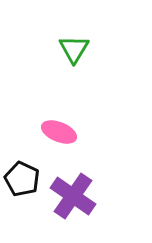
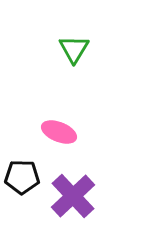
black pentagon: moved 2 px up; rotated 24 degrees counterclockwise
purple cross: rotated 12 degrees clockwise
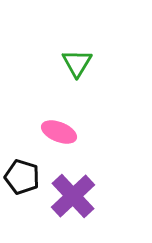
green triangle: moved 3 px right, 14 px down
black pentagon: rotated 16 degrees clockwise
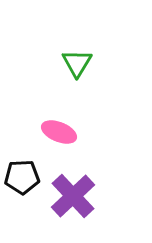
black pentagon: rotated 20 degrees counterclockwise
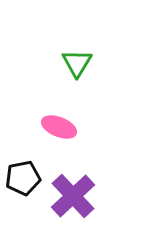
pink ellipse: moved 5 px up
black pentagon: moved 1 px right, 1 px down; rotated 8 degrees counterclockwise
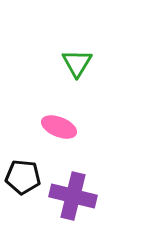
black pentagon: moved 1 px up; rotated 16 degrees clockwise
purple cross: rotated 33 degrees counterclockwise
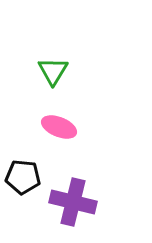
green triangle: moved 24 px left, 8 px down
purple cross: moved 6 px down
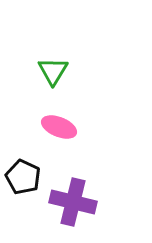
black pentagon: rotated 20 degrees clockwise
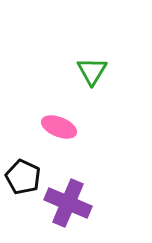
green triangle: moved 39 px right
purple cross: moved 5 px left, 1 px down; rotated 9 degrees clockwise
